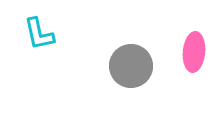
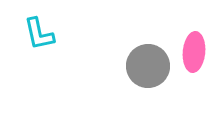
gray circle: moved 17 px right
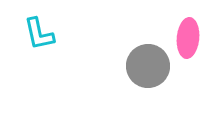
pink ellipse: moved 6 px left, 14 px up
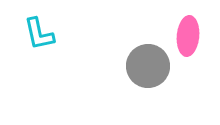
pink ellipse: moved 2 px up
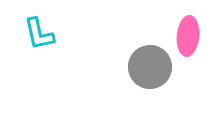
gray circle: moved 2 px right, 1 px down
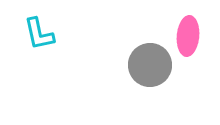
gray circle: moved 2 px up
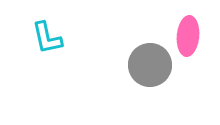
cyan L-shape: moved 8 px right, 4 px down
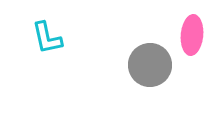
pink ellipse: moved 4 px right, 1 px up
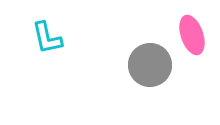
pink ellipse: rotated 24 degrees counterclockwise
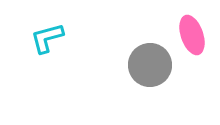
cyan L-shape: rotated 87 degrees clockwise
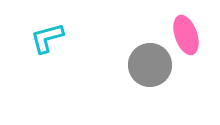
pink ellipse: moved 6 px left
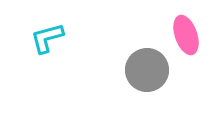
gray circle: moved 3 px left, 5 px down
